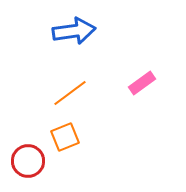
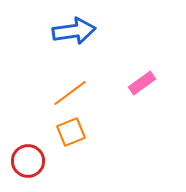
orange square: moved 6 px right, 5 px up
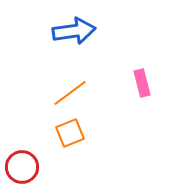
pink rectangle: rotated 68 degrees counterclockwise
orange square: moved 1 px left, 1 px down
red circle: moved 6 px left, 6 px down
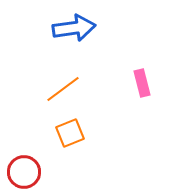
blue arrow: moved 3 px up
orange line: moved 7 px left, 4 px up
red circle: moved 2 px right, 5 px down
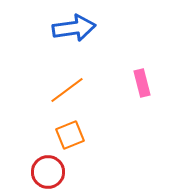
orange line: moved 4 px right, 1 px down
orange square: moved 2 px down
red circle: moved 24 px right
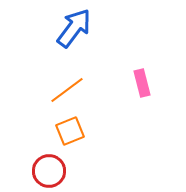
blue arrow: rotated 45 degrees counterclockwise
orange square: moved 4 px up
red circle: moved 1 px right, 1 px up
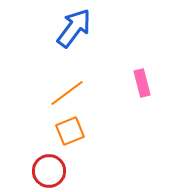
orange line: moved 3 px down
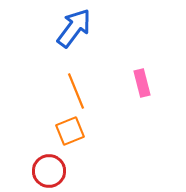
orange line: moved 9 px right, 2 px up; rotated 75 degrees counterclockwise
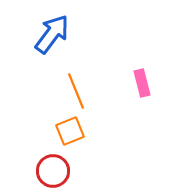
blue arrow: moved 22 px left, 6 px down
red circle: moved 4 px right
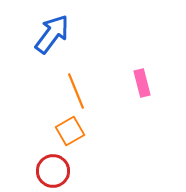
orange square: rotated 8 degrees counterclockwise
